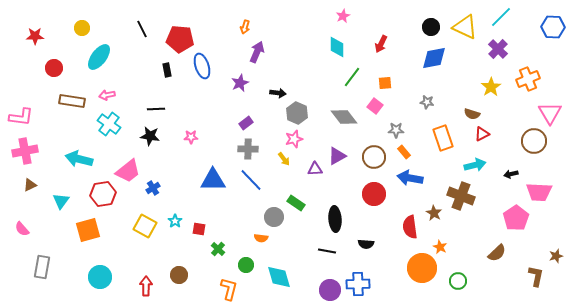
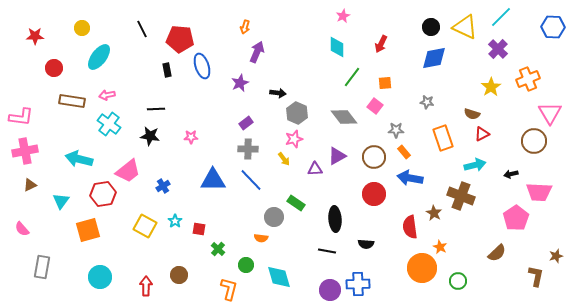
blue cross at (153, 188): moved 10 px right, 2 px up
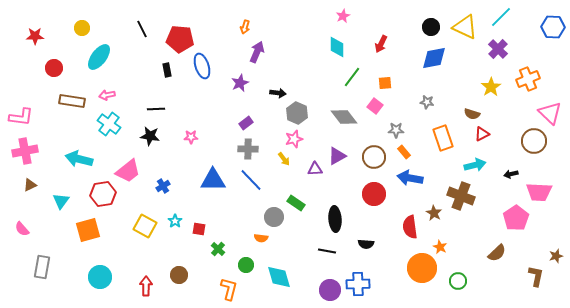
pink triangle at (550, 113): rotated 15 degrees counterclockwise
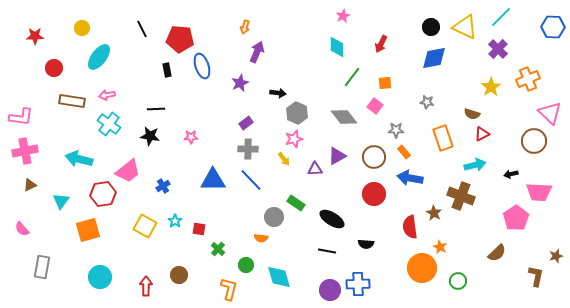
black ellipse at (335, 219): moved 3 px left; rotated 55 degrees counterclockwise
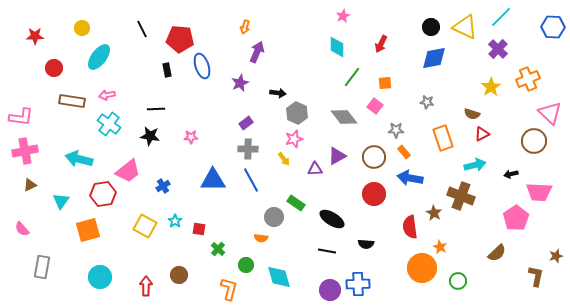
blue line at (251, 180): rotated 15 degrees clockwise
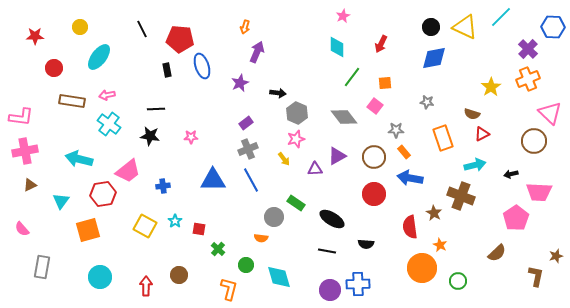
yellow circle at (82, 28): moved 2 px left, 1 px up
purple cross at (498, 49): moved 30 px right
pink star at (294, 139): moved 2 px right
gray cross at (248, 149): rotated 24 degrees counterclockwise
blue cross at (163, 186): rotated 24 degrees clockwise
orange star at (440, 247): moved 2 px up
